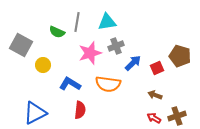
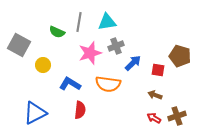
gray line: moved 2 px right
gray square: moved 2 px left
red square: moved 1 px right, 2 px down; rotated 32 degrees clockwise
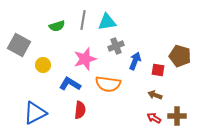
gray line: moved 4 px right, 2 px up
green semicircle: moved 6 px up; rotated 42 degrees counterclockwise
pink star: moved 5 px left, 6 px down
blue arrow: moved 2 px right, 2 px up; rotated 24 degrees counterclockwise
brown cross: rotated 18 degrees clockwise
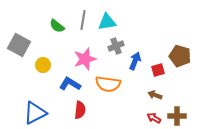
green semicircle: rotated 56 degrees clockwise
red square: rotated 24 degrees counterclockwise
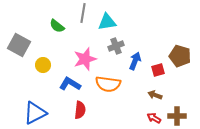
gray line: moved 7 px up
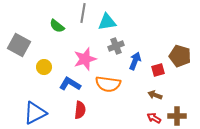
yellow circle: moved 1 px right, 2 px down
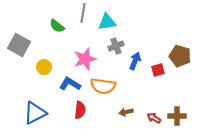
orange semicircle: moved 5 px left, 2 px down
brown arrow: moved 29 px left, 17 px down; rotated 32 degrees counterclockwise
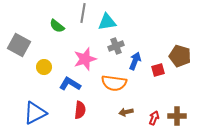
orange semicircle: moved 11 px right, 3 px up
red arrow: rotated 80 degrees clockwise
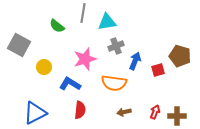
brown arrow: moved 2 px left
red arrow: moved 1 px right, 6 px up
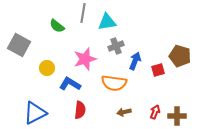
yellow circle: moved 3 px right, 1 px down
